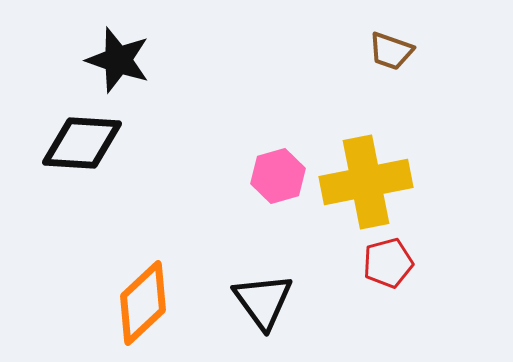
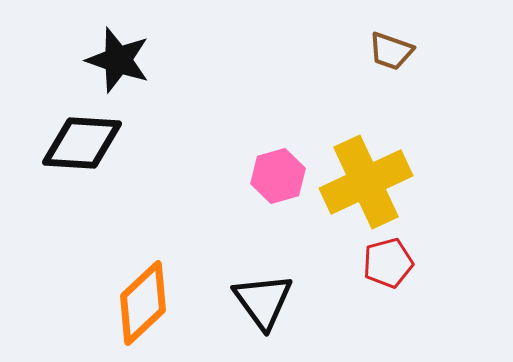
yellow cross: rotated 14 degrees counterclockwise
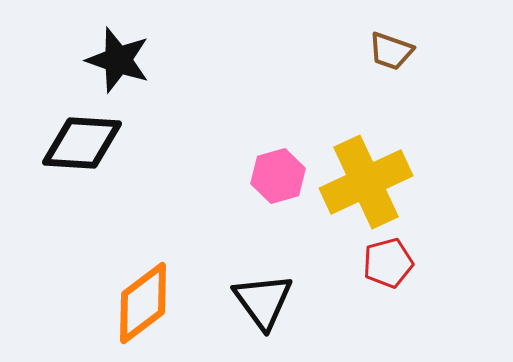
orange diamond: rotated 6 degrees clockwise
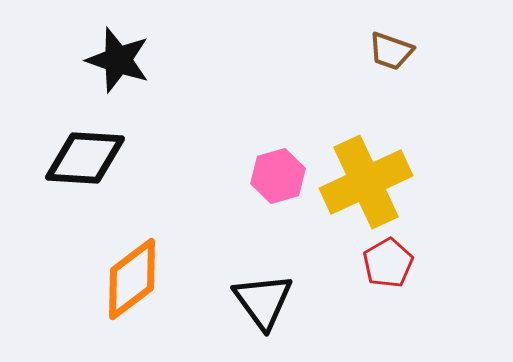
black diamond: moved 3 px right, 15 px down
red pentagon: rotated 15 degrees counterclockwise
orange diamond: moved 11 px left, 24 px up
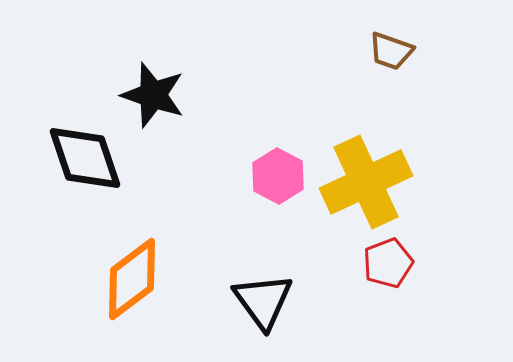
black star: moved 35 px right, 35 px down
black diamond: rotated 68 degrees clockwise
pink hexagon: rotated 16 degrees counterclockwise
red pentagon: rotated 9 degrees clockwise
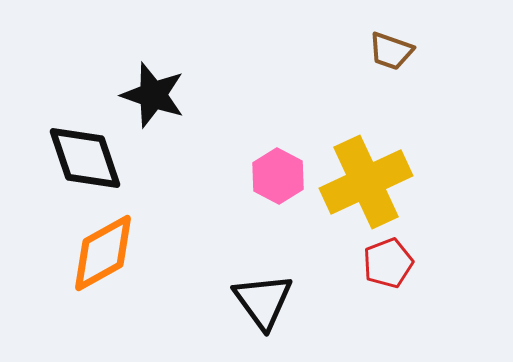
orange diamond: moved 29 px left, 26 px up; rotated 8 degrees clockwise
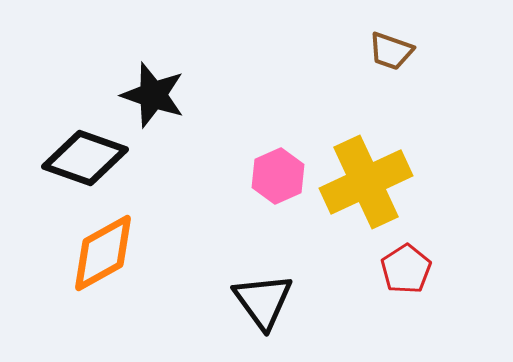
black diamond: rotated 52 degrees counterclockwise
pink hexagon: rotated 8 degrees clockwise
red pentagon: moved 18 px right, 6 px down; rotated 12 degrees counterclockwise
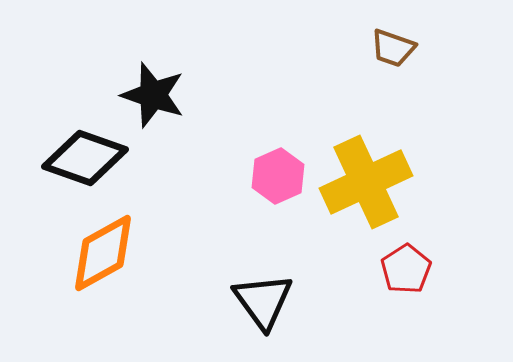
brown trapezoid: moved 2 px right, 3 px up
